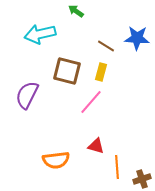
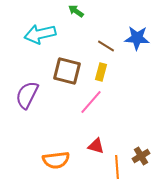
brown cross: moved 1 px left, 23 px up; rotated 12 degrees counterclockwise
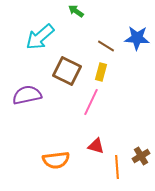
cyan arrow: moved 3 px down; rotated 28 degrees counterclockwise
brown square: rotated 12 degrees clockwise
purple semicircle: rotated 52 degrees clockwise
pink line: rotated 16 degrees counterclockwise
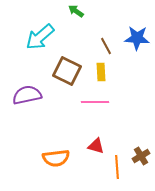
brown line: rotated 30 degrees clockwise
yellow rectangle: rotated 18 degrees counterclockwise
pink line: moved 4 px right; rotated 64 degrees clockwise
orange semicircle: moved 2 px up
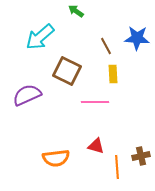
yellow rectangle: moved 12 px right, 2 px down
purple semicircle: rotated 12 degrees counterclockwise
brown cross: rotated 18 degrees clockwise
